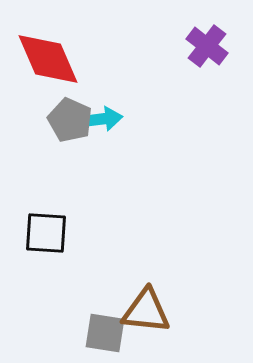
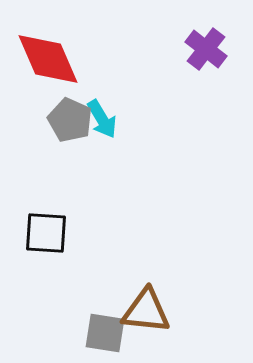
purple cross: moved 1 px left, 3 px down
cyan arrow: rotated 66 degrees clockwise
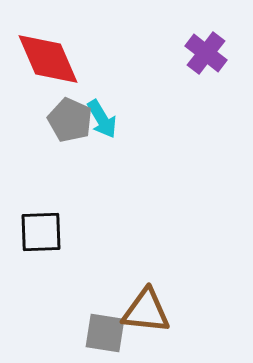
purple cross: moved 4 px down
black square: moved 5 px left, 1 px up; rotated 6 degrees counterclockwise
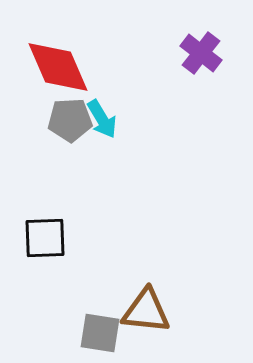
purple cross: moved 5 px left
red diamond: moved 10 px right, 8 px down
gray pentagon: rotated 27 degrees counterclockwise
black square: moved 4 px right, 6 px down
gray square: moved 5 px left
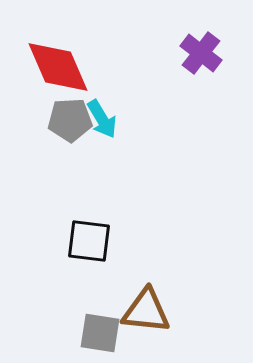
black square: moved 44 px right, 3 px down; rotated 9 degrees clockwise
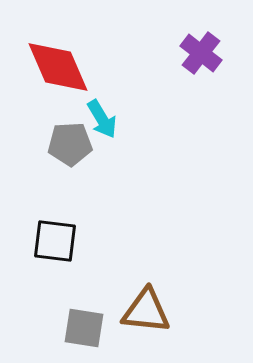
gray pentagon: moved 24 px down
black square: moved 34 px left
gray square: moved 16 px left, 5 px up
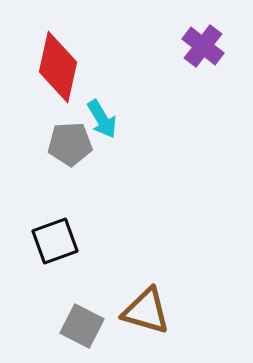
purple cross: moved 2 px right, 7 px up
red diamond: rotated 36 degrees clockwise
black square: rotated 27 degrees counterclockwise
brown triangle: rotated 10 degrees clockwise
gray square: moved 2 px left, 2 px up; rotated 18 degrees clockwise
